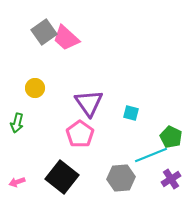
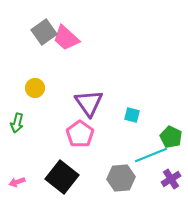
cyan square: moved 1 px right, 2 px down
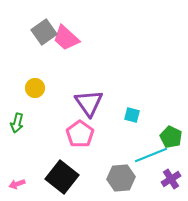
pink arrow: moved 2 px down
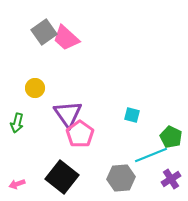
purple triangle: moved 21 px left, 11 px down
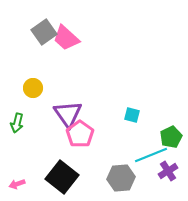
yellow circle: moved 2 px left
green pentagon: rotated 20 degrees clockwise
purple cross: moved 3 px left, 8 px up
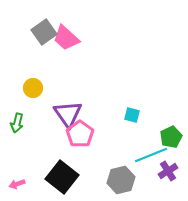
gray hexagon: moved 2 px down; rotated 8 degrees counterclockwise
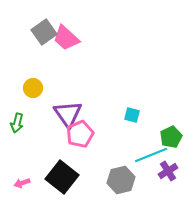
pink pentagon: rotated 12 degrees clockwise
pink arrow: moved 5 px right, 1 px up
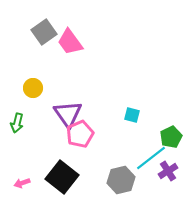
pink trapezoid: moved 4 px right, 4 px down; rotated 12 degrees clockwise
cyan line: moved 3 px down; rotated 16 degrees counterclockwise
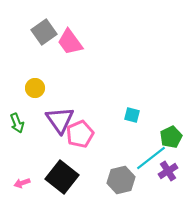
yellow circle: moved 2 px right
purple triangle: moved 8 px left, 6 px down
green arrow: rotated 36 degrees counterclockwise
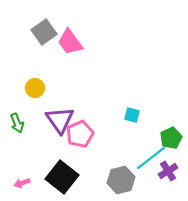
green pentagon: moved 1 px down
